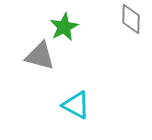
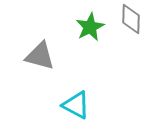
green star: moved 26 px right
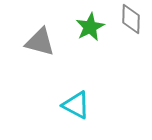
gray triangle: moved 14 px up
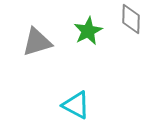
green star: moved 2 px left, 4 px down
gray triangle: moved 3 px left; rotated 32 degrees counterclockwise
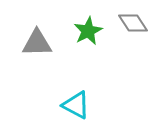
gray diamond: moved 2 px right, 4 px down; rotated 36 degrees counterclockwise
gray triangle: moved 1 px down; rotated 16 degrees clockwise
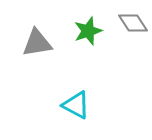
green star: rotated 8 degrees clockwise
gray triangle: rotated 8 degrees counterclockwise
